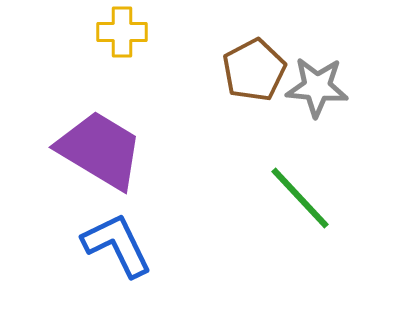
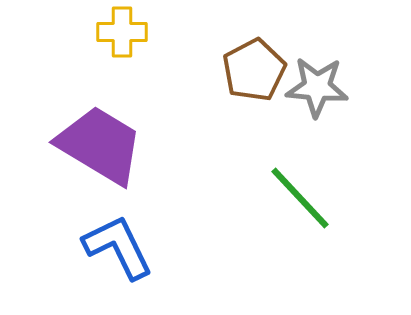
purple trapezoid: moved 5 px up
blue L-shape: moved 1 px right, 2 px down
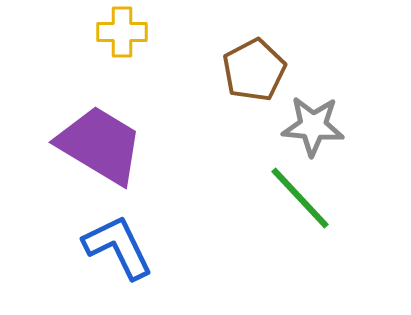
gray star: moved 4 px left, 39 px down
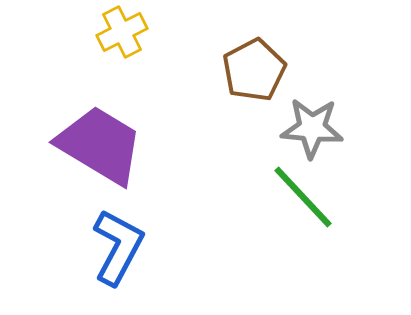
yellow cross: rotated 27 degrees counterclockwise
gray star: moved 1 px left, 2 px down
green line: moved 3 px right, 1 px up
blue L-shape: rotated 54 degrees clockwise
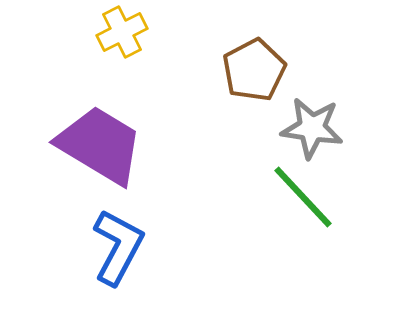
gray star: rotated 4 degrees clockwise
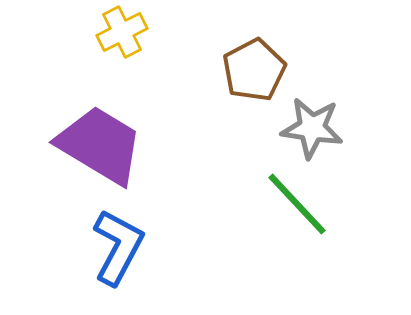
green line: moved 6 px left, 7 px down
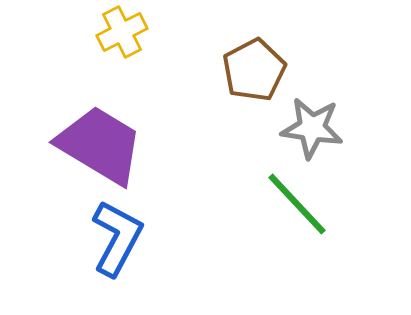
blue L-shape: moved 1 px left, 9 px up
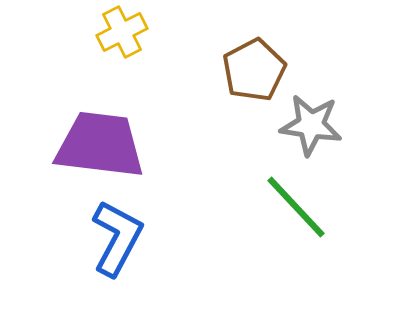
gray star: moved 1 px left, 3 px up
purple trapezoid: rotated 24 degrees counterclockwise
green line: moved 1 px left, 3 px down
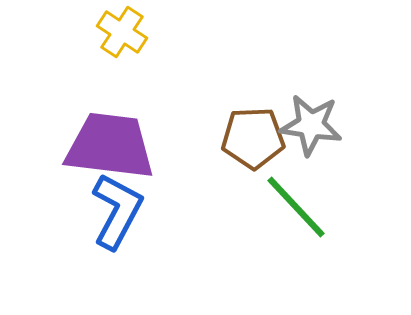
yellow cross: rotated 30 degrees counterclockwise
brown pentagon: moved 1 px left, 68 px down; rotated 26 degrees clockwise
purple trapezoid: moved 10 px right, 1 px down
blue L-shape: moved 27 px up
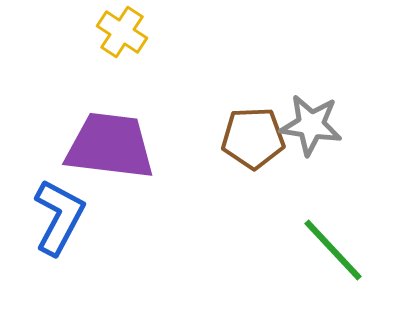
green line: moved 37 px right, 43 px down
blue L-shape: moved 58 px left, 6 px down
